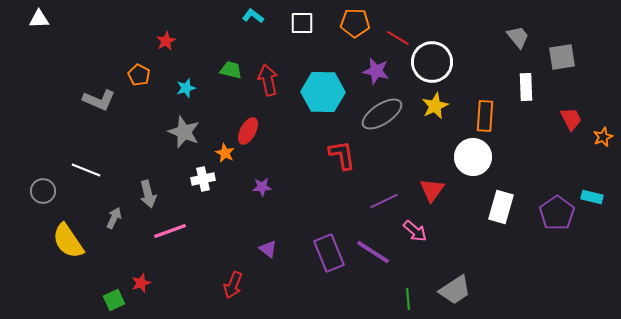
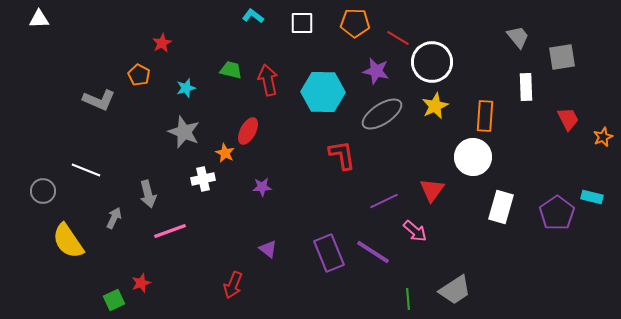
red star at (166, 41): moved 4 px left, 2 px down
red trapezoid at (571, 119): moved 3 px left
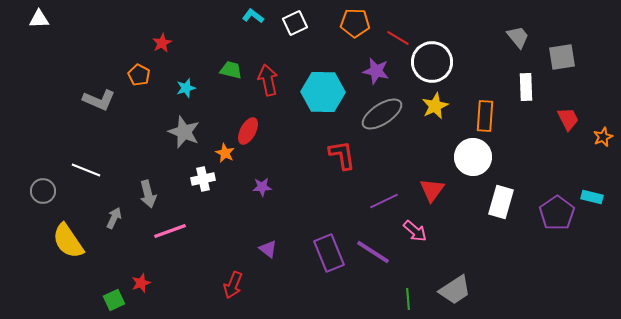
white square at (302, 23): moved 7 px left; rotated 25 degrees counterclockwise
white rectangle at (501, 207): moved 5 px up
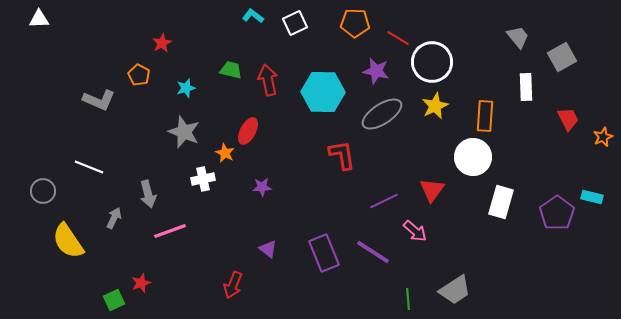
gray square at (562, 57): rotated 20 degrees counterclockwise
white line at (86, 170): moved 3 px right, 3 px up
purple rectangle at (329, 253): moved 5 px left
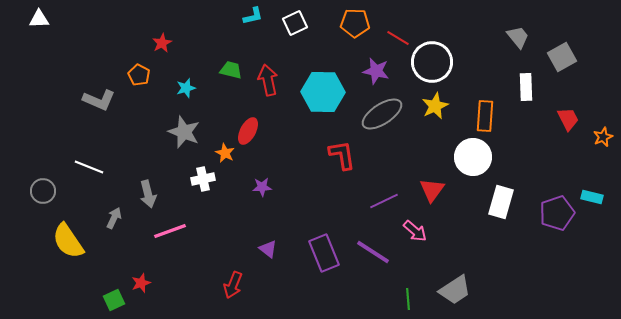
cyan L-shape at (253, 16): rotated 130 degrees clockwise
purple pentagon at (557, 213): rotated 16 degrees clockwise
